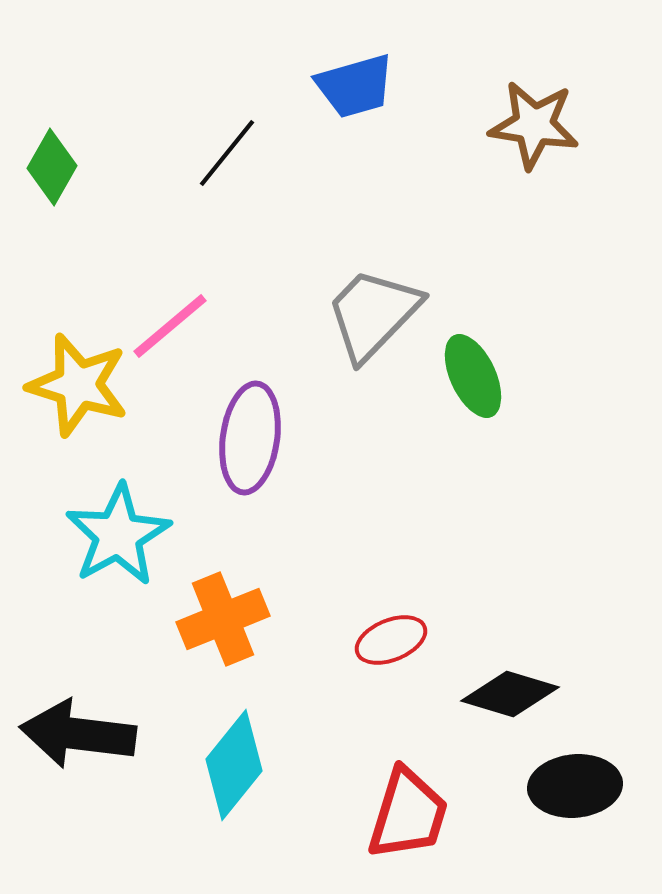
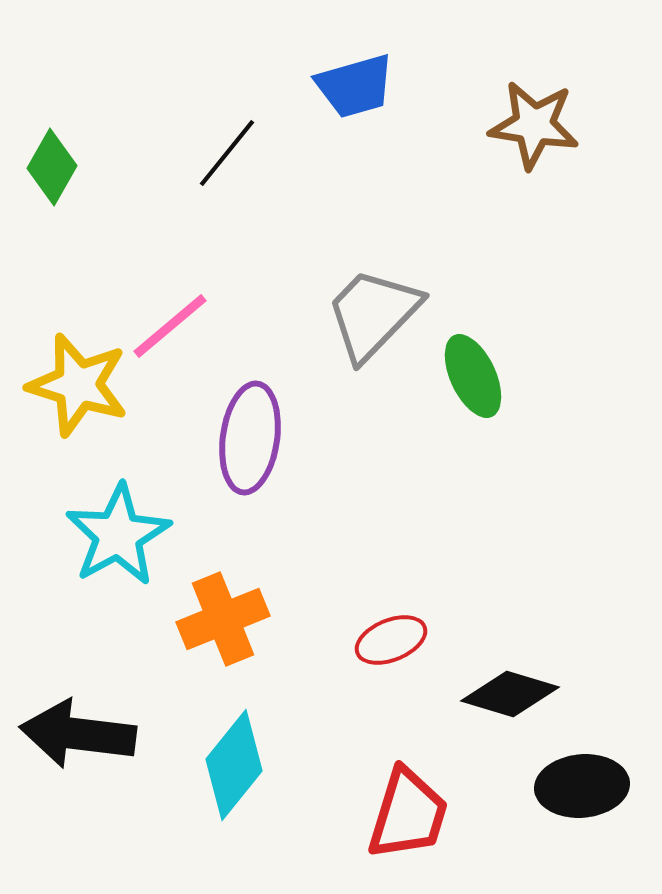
black ellipse: moved 7 px right
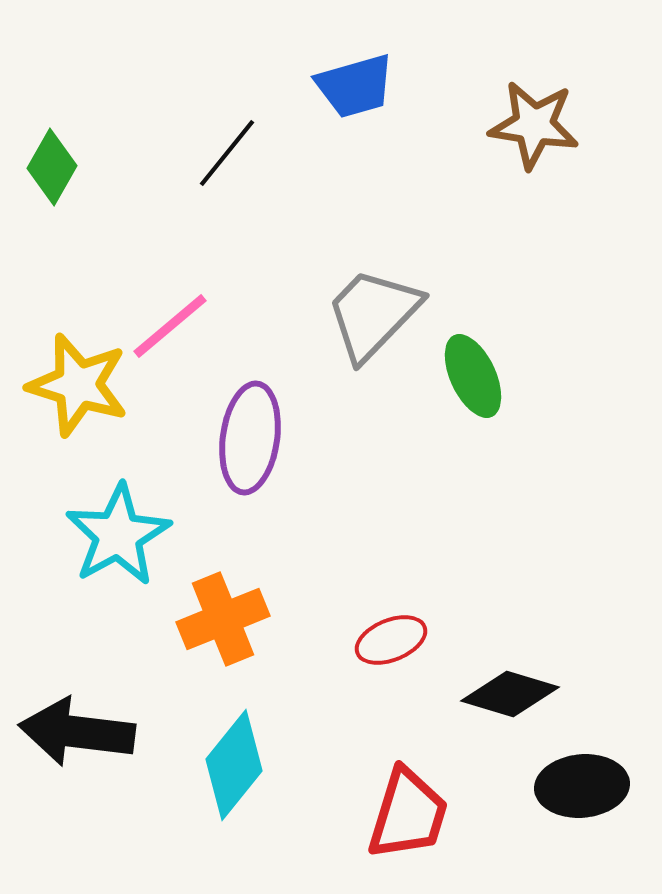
black arrow: moved 1 px left, 2 px up
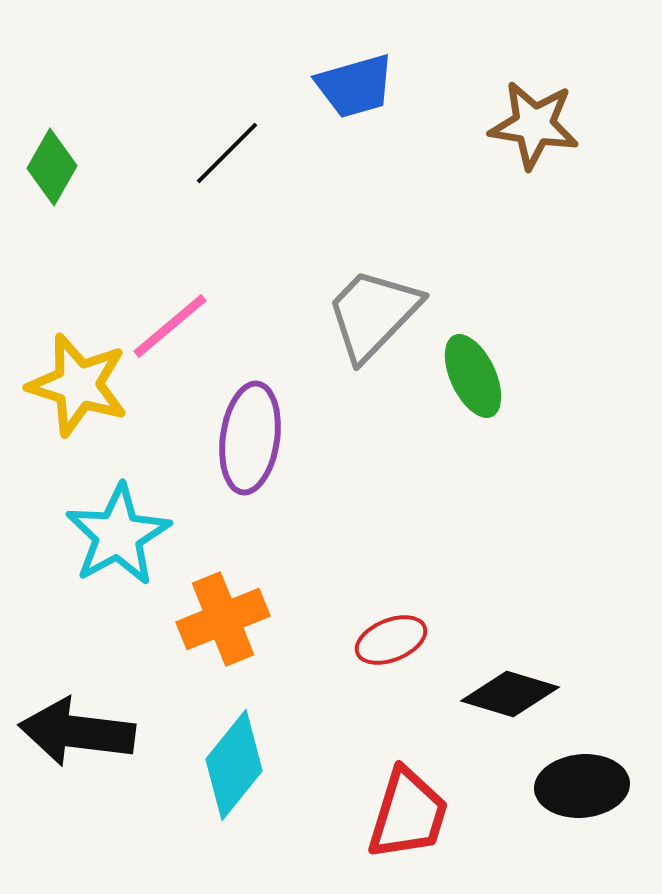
black line: rotated 6 degrees clockwise
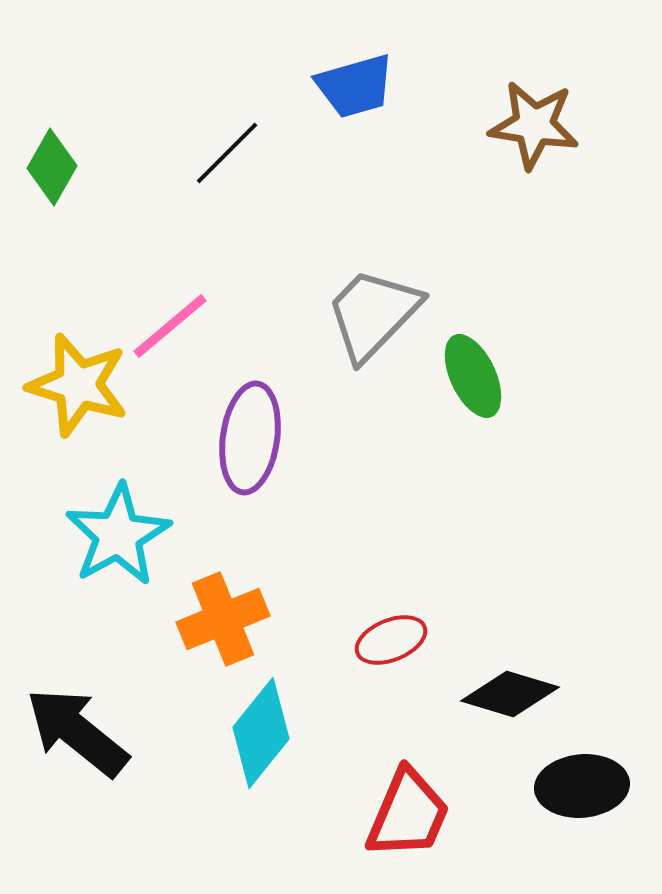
black arrow: rotated 32 degrees clockwise
cyan diamond: moved 27 px right, 32 px up
red trapezoid: rotated 6 degrees clockwise
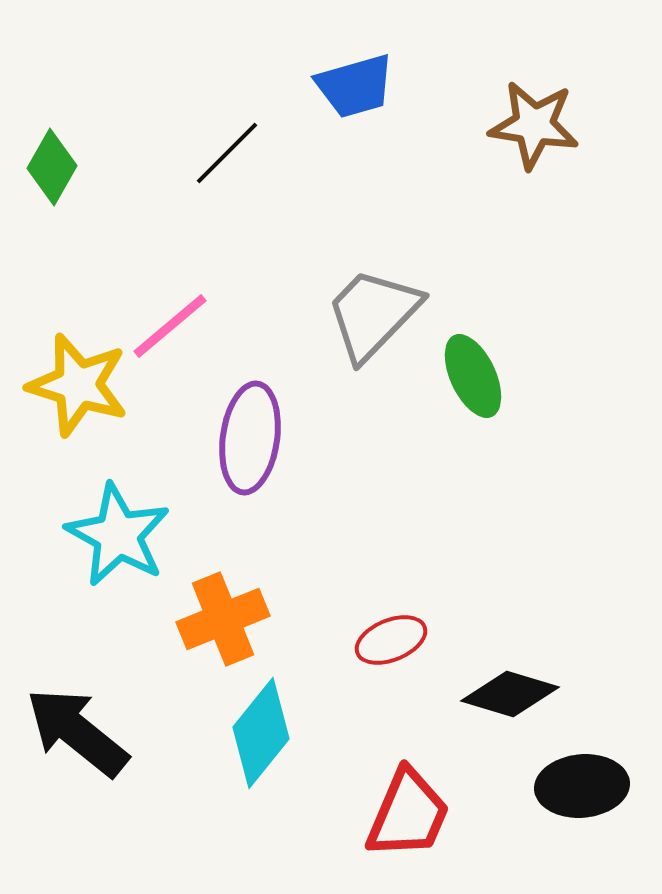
cyan star: rotated 14 degrees counterclockwise
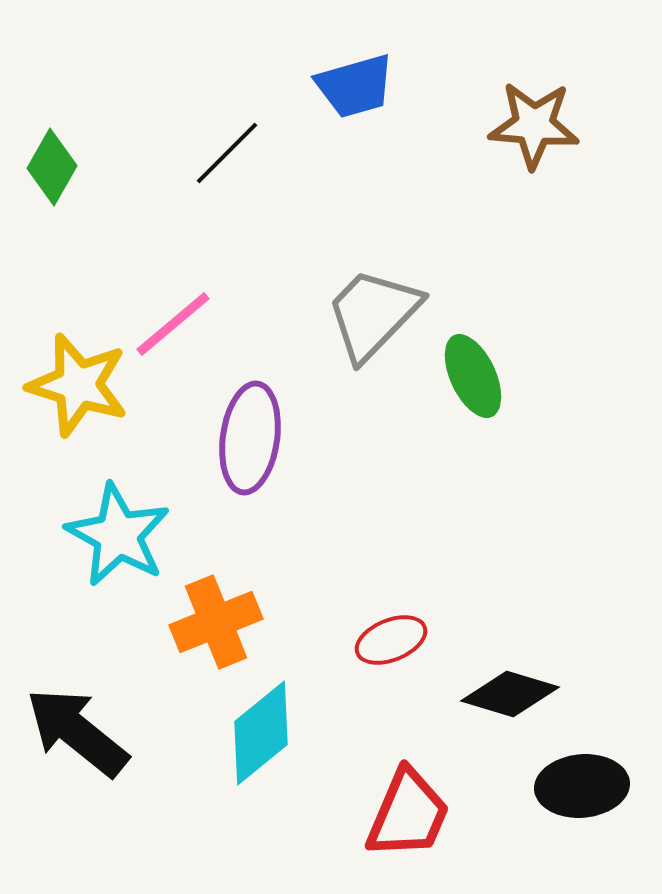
brown star: rotated 4 degrees counterclockwise
pink line: moved 3 px right, 2 px up
orange cross: moved 7 px left, 3 px down
cyan diamond: rotated 12 degrees clockwise
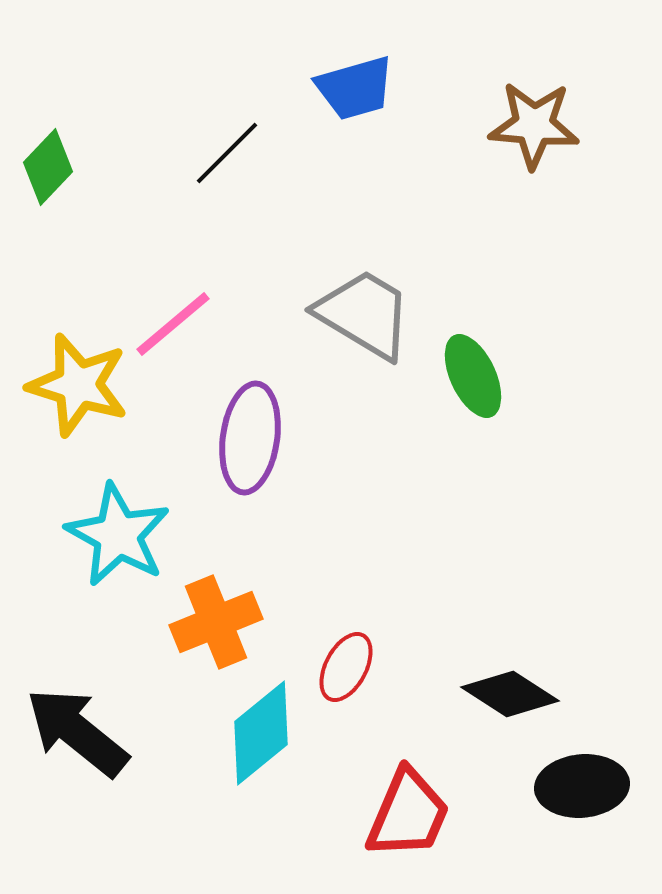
blue trapezoid: moved 2 px down
green diamond: moved 4 px left; rotated 14 degrees clockwise
gray trapezoid: moved 9 px left; rotated 77 degrees clockwise
red ellipse: moved 45 px left, 27 px down; rotated 40 degrees counterclockwise
black diamond: rotated 16 degrees clockwise
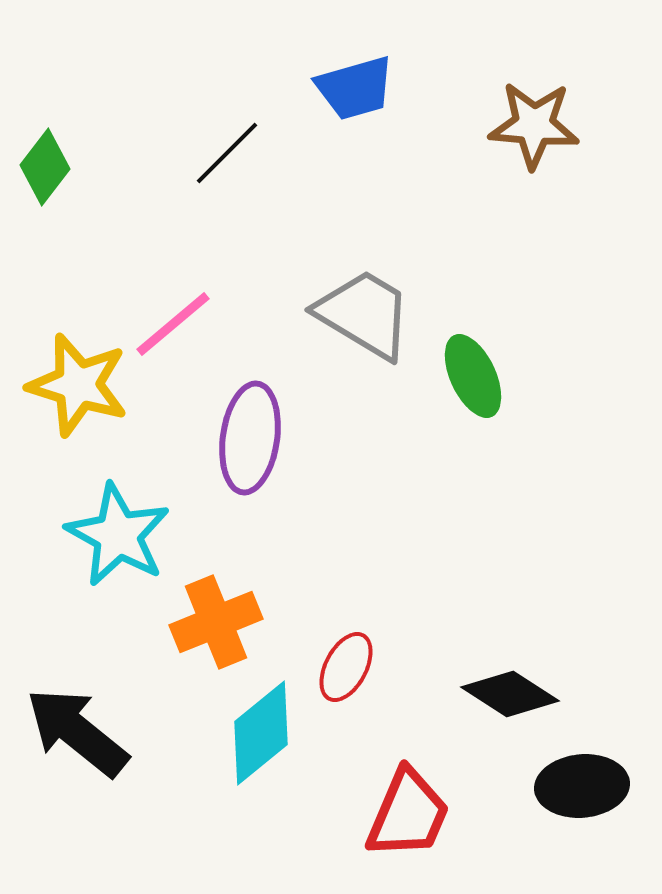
green diamond: moved 3 px left; rotated 6 degrees counterclockwise
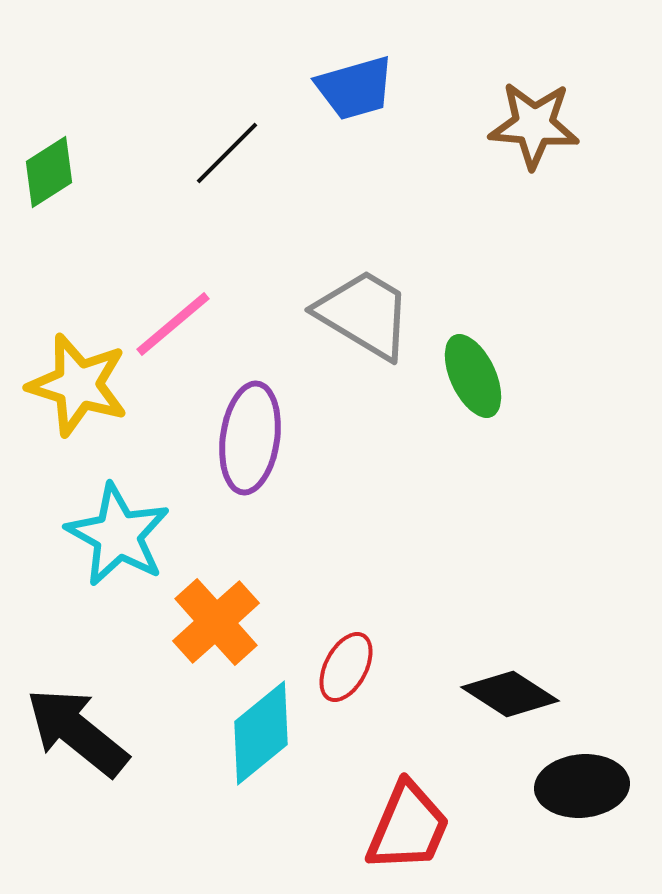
green diamond: moved 4 px right, 5 px down; rotated 20 degrees clockwise
orange cross: rotated 20 degrees counterclockwise
red trapezoid: moved 13 px down
